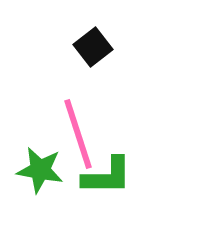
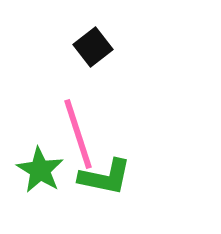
green star: rotated 21 degrees clockwise
green L-shape: moved 2 px left, 1 px down; rotated 12 degrees clockwise
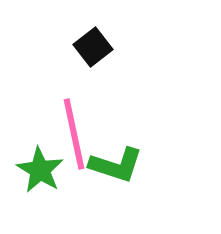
pink line: moved 4 px left; rotated 6 degrees clockwise
green L-shape: moved 11 px right, 12 px up; rotated 6 degrees clockwise
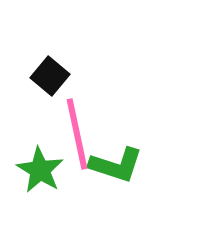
black square: moved 43 px left, 29 px down; rotated 12 degrees counterclockwise
pink line: moved 3 px right
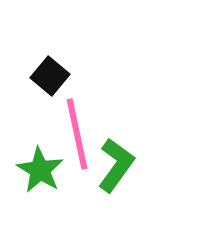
green L-shape: rotated 72 degrees counterclockwise
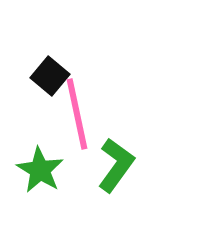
pink line: moved 20 px up
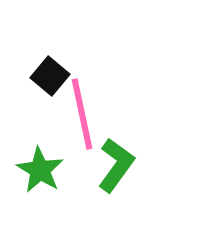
pink line: moved 5 px right
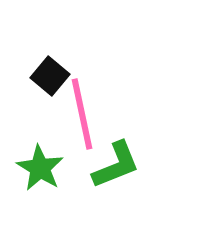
green L-shape: rotated 32 degrees clockwise
green star: moved 2 px up
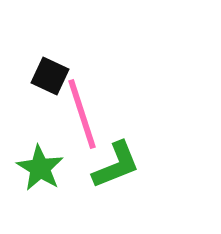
black square: rotated 15 degrees counterclockwise
pink line: rotated 6 degrees counterclockwise
